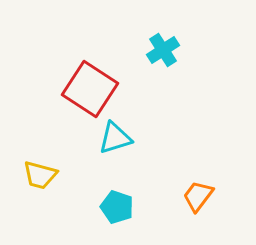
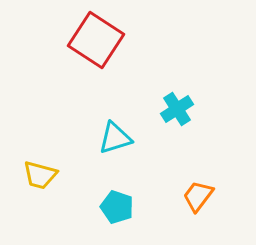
cyan cross: moved 14 px right, 59 px down
red square: moved 6 px right, 49 px up
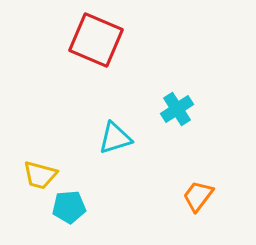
red square: rotated 10 degrees counterclockwise
cyan pentagon: moved 48 px left; rotated 24 degrees counterclockwise
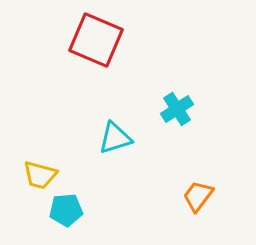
cyan pentagon: moved 3 px left, 3 px down
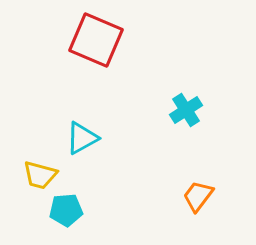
cyan cross: moved 9 px right, 1 px down
cyan triangle: moved 33 px left; rotated 12 degrees counterclockwise
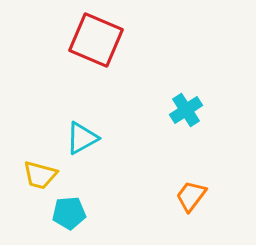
orange trapezoid: moved 7 px left
cyan pentagon: moved 3 px right, 3 px down
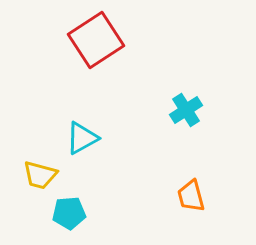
red square: rotated 34 degrees clockwise
orange trapezoid: rotated 52 degrees counterclockwise
